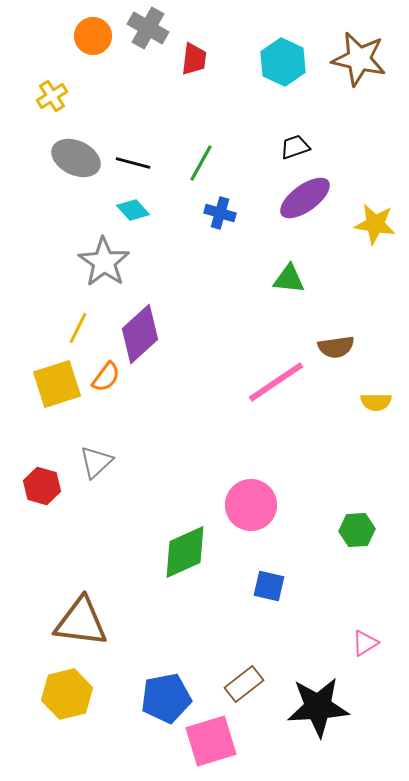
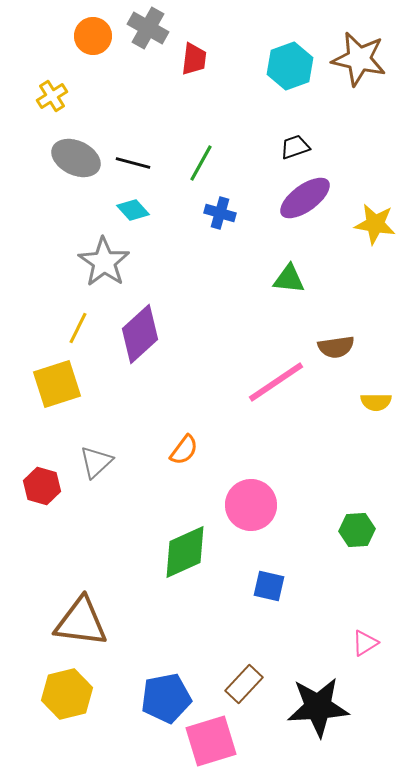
cyan hexagon: moved 7 px right, 4 px down; rotated 15 degrees clockwise
orange semicircle: moved 78 px right, 73 px down
brown rectangle: rotated 9 degrees counterclockwise
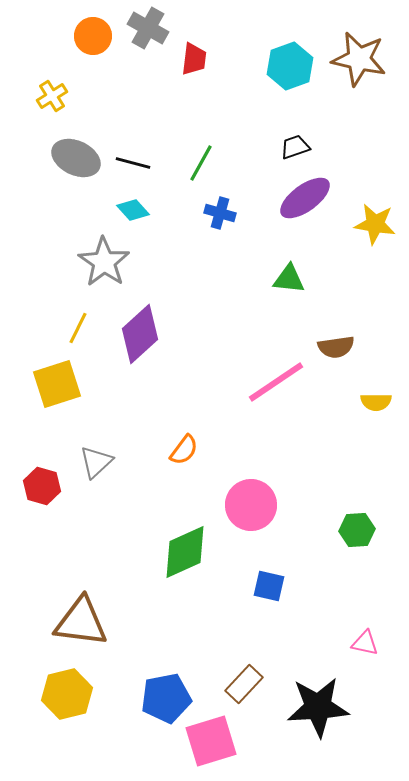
pink triangle: rotated 44 degrees clockwise
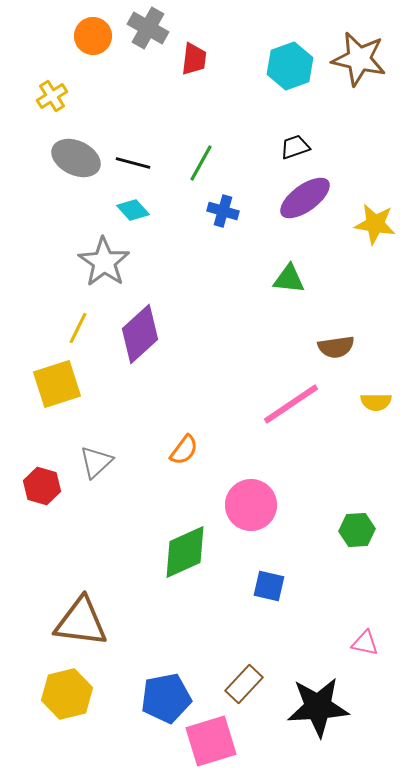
blue cross: moved 3 px right, 2 px up
pink line: moved 15 px right, 22 px down
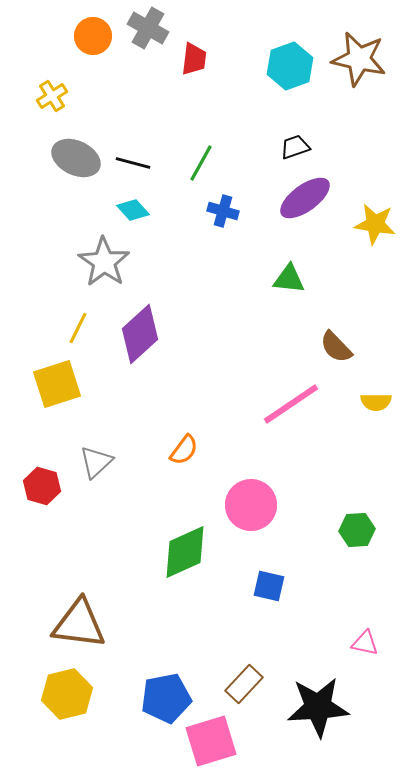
brown semicircle: rotated 54 degrees clockwise
brown triangle: moved 2 px left, 2 px down
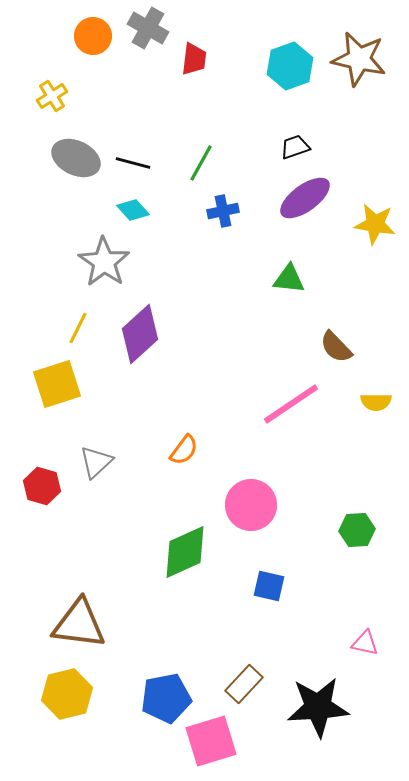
blue cross: rotated 28 degrees counterclockwise
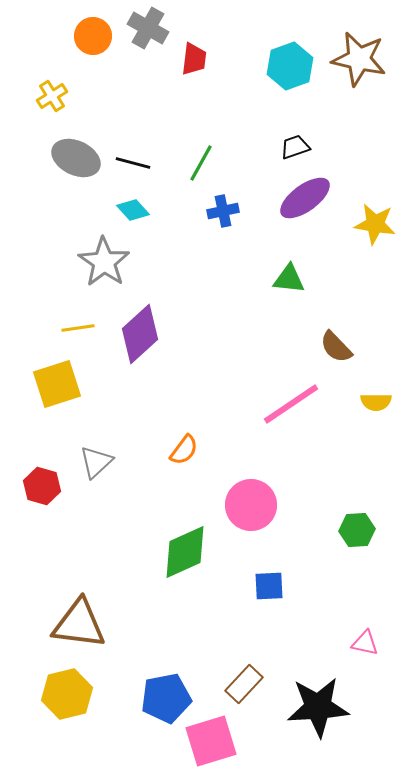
yellow line: rotated 56 degrees clockwise
blue square: rotated 16 degrees counterclockwise
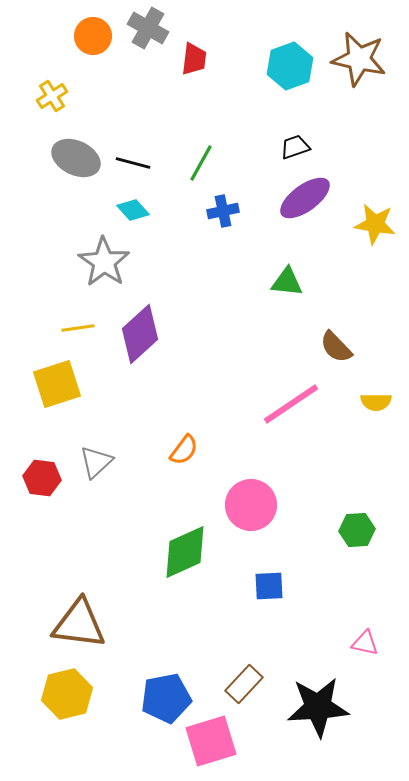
green triangle: moved 2 px left, 3 px down
red hexagon: moved 8 px up; rotated 9 degrees counterclockwise
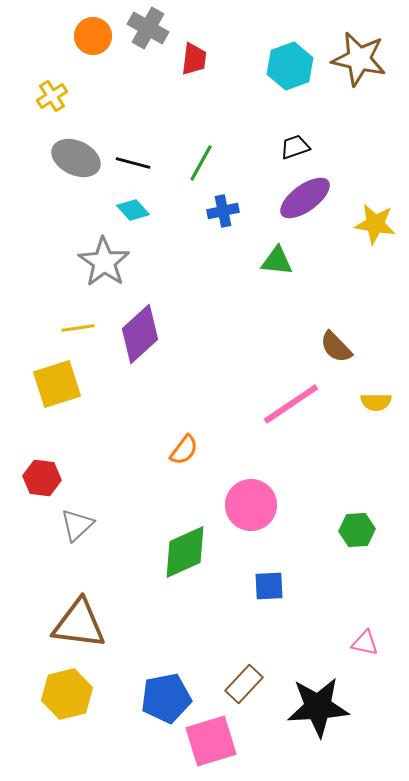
green triangle: moved 10 px left, 21 px up
gray triangle: moved 19 px left, 63 px down
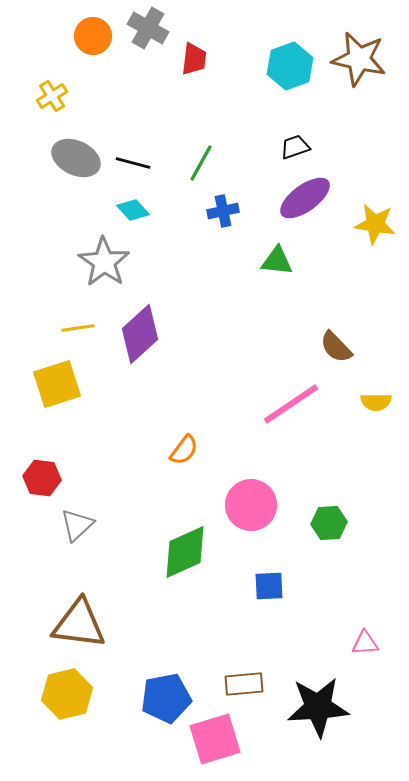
green hexagon: moved 28 px left, 7 px up
pink triangle: rotated 16 degrees counterclockwise
brown rectangle: rotated 42 degrees clockwise
pink square: moved 4 px right, 2 px up
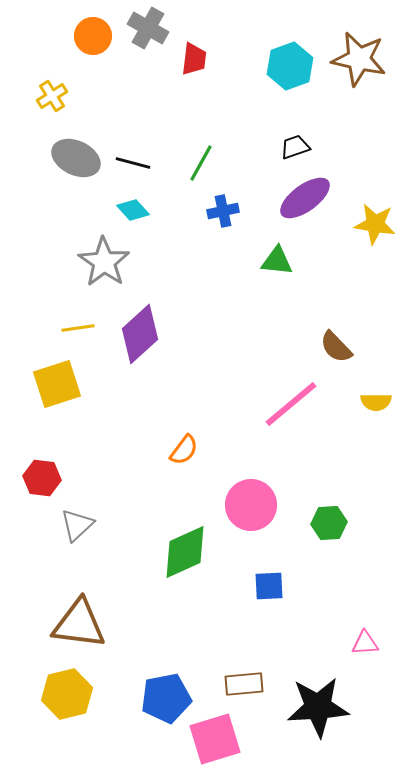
pink line: rotated 6 degrees counterclockwise
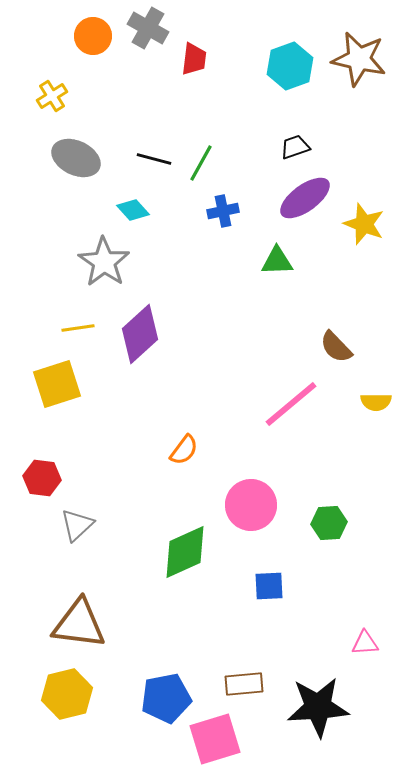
black line: moved 21 px right, 4 px up
yellow star: moved 11 px left; rotated 12 degrees clockwise
green triangle: rotated 8 degrees counterclockwise
